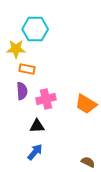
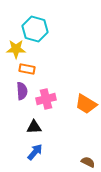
cyan hexagon: rotated 15 degrees clockwise
black triangle: moved 3 px left, 1 px down
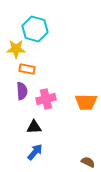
orange trapezoid: moved 2 px up; rotated 30 degrees counterclockwise
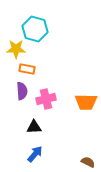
blue arrow: moved 2 px down
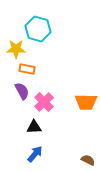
cyan hexagon: moved 3 px right
purple semicircle: rotated 24 degrees counterclockwise
pink cross: moved 2 px left, 3 px down; rotated 30 degrees counterclockwise
brown semicircle: moved 2 px up
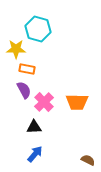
purple semicircle: moved 2 px right, 1 px up
orange trapezoid: moved 9 px left
